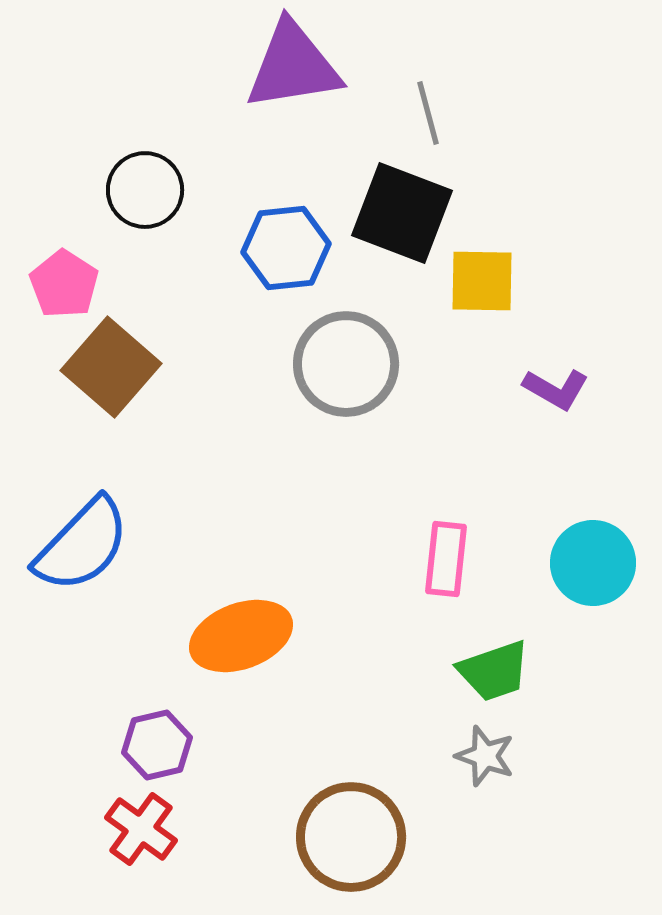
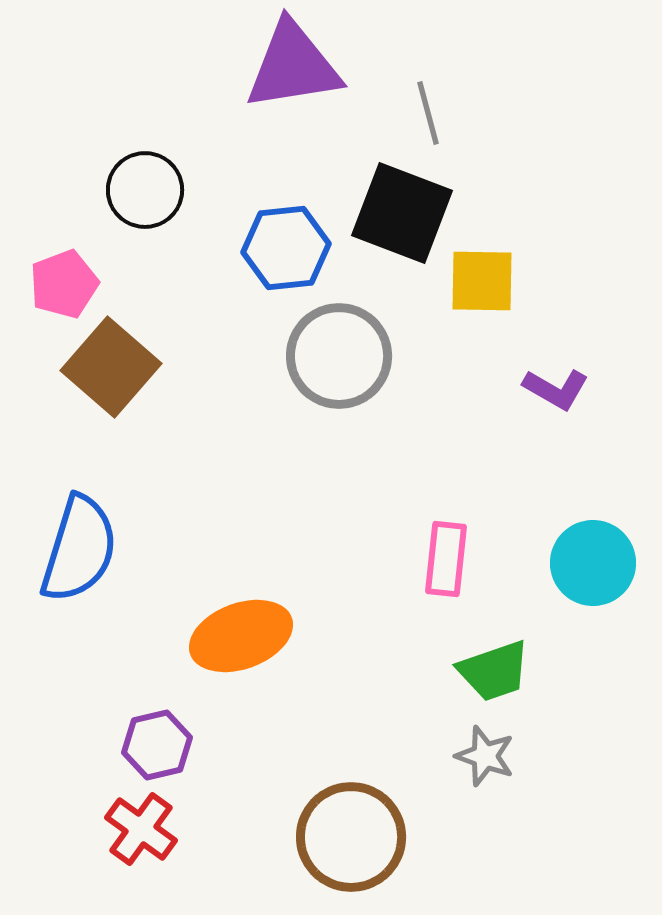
pink pentagon: rotated 18 degrees clockwise
gray circle: moved 7 px left, 8 px up
blue semicircle: moved 3 px left, 4 px down; rotated 27 degrees counterclockwise
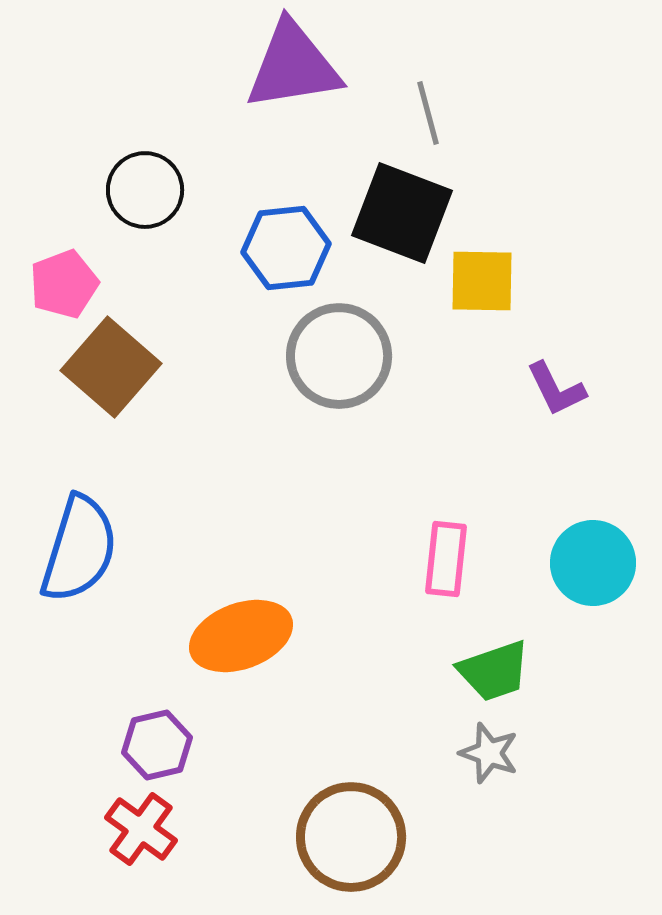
purple L-shape: rotated 34 degrees clockwise
gray star: moved 4 px right, 3 px up
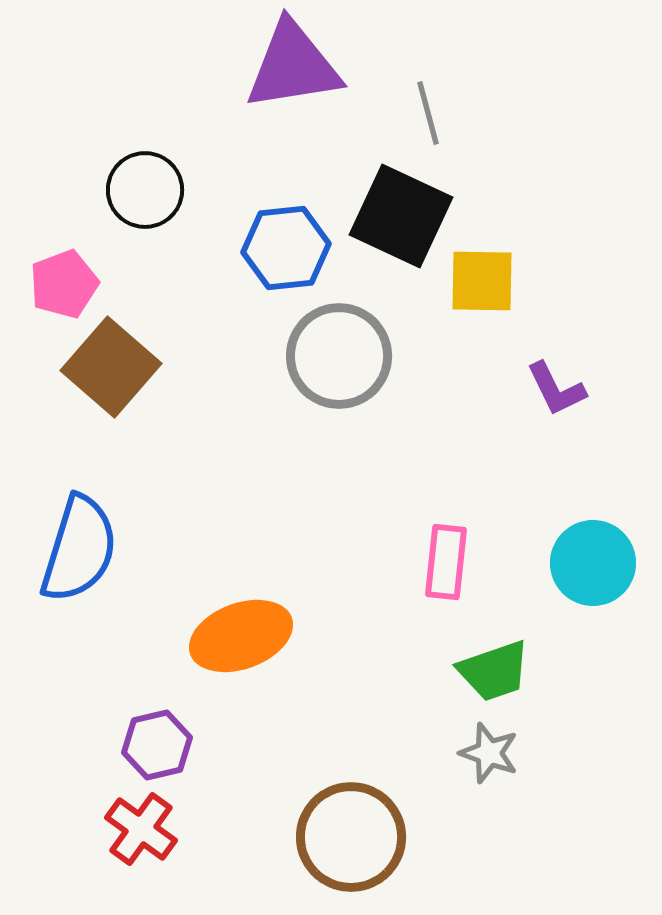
black square: moved 1 px left, 3 px down; rotated 4 degrees clockwise
pink rectangle: moved 3 px down
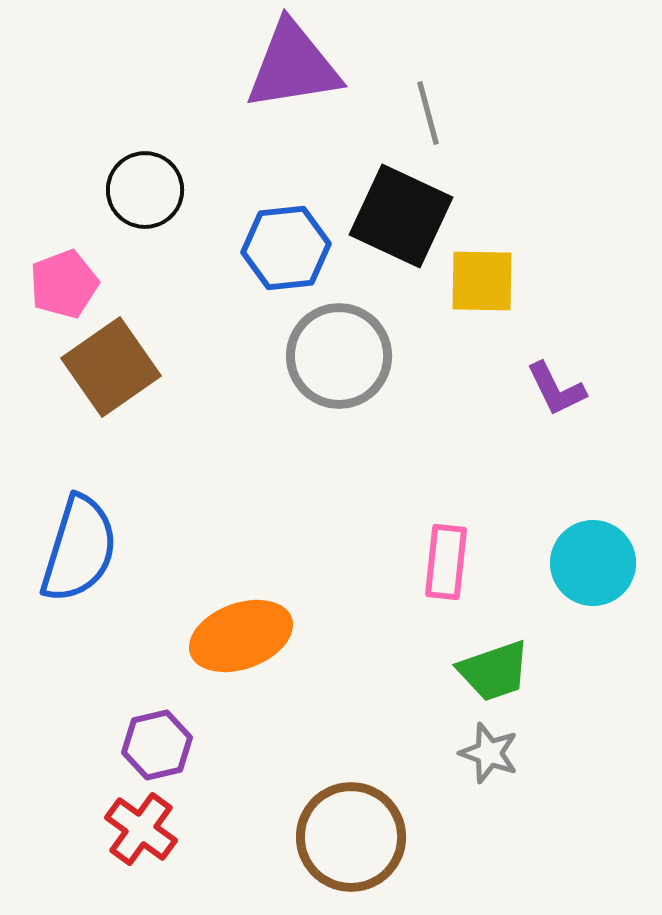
brown square: rotated 14 degrees clockwise
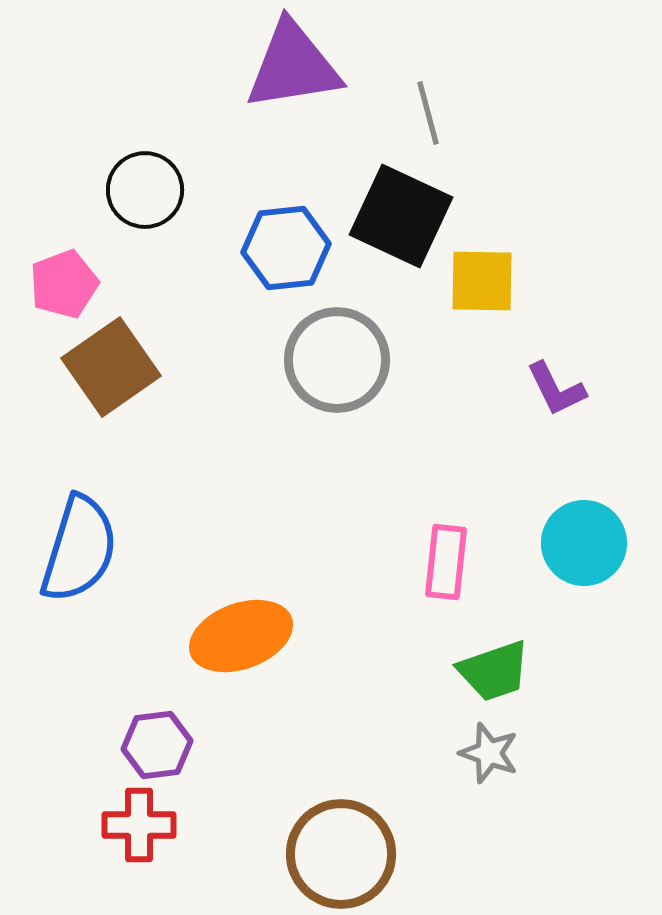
gray circle: moved 2 px left, 4 px down
cyan circle: moved 9 px left, 20 px up
purple hexagon: rotated 6 degrees clockwise
red cross: moved 2 px left, 4 px up; rotated 36 degrees counterclockwise
brown circle: moved 10 px left, 17 px down
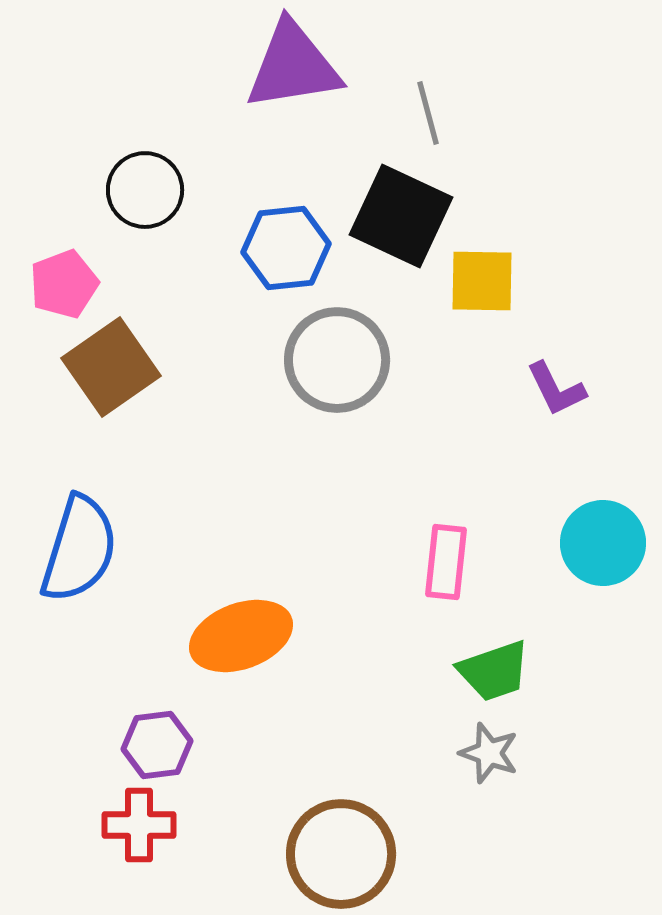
cyan circle: moved 19 px right
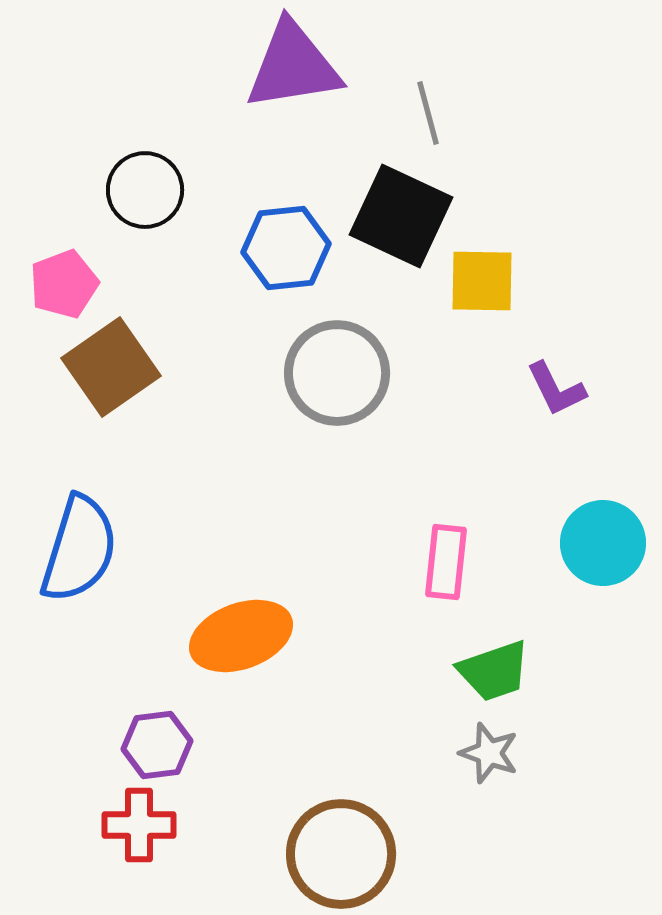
gray circle: moved 13 px down
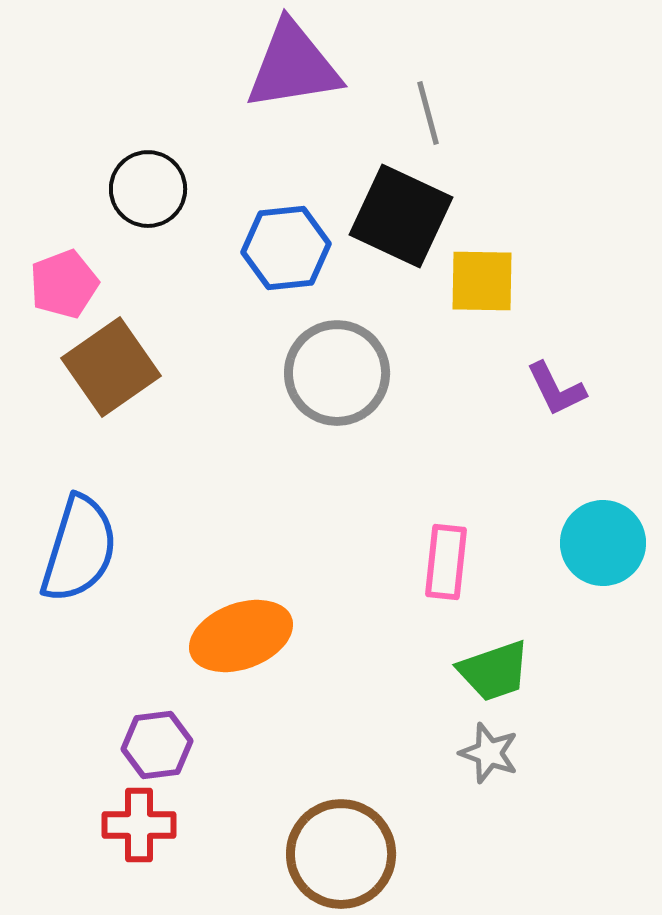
black circle: moved 3 px right, 1 px up
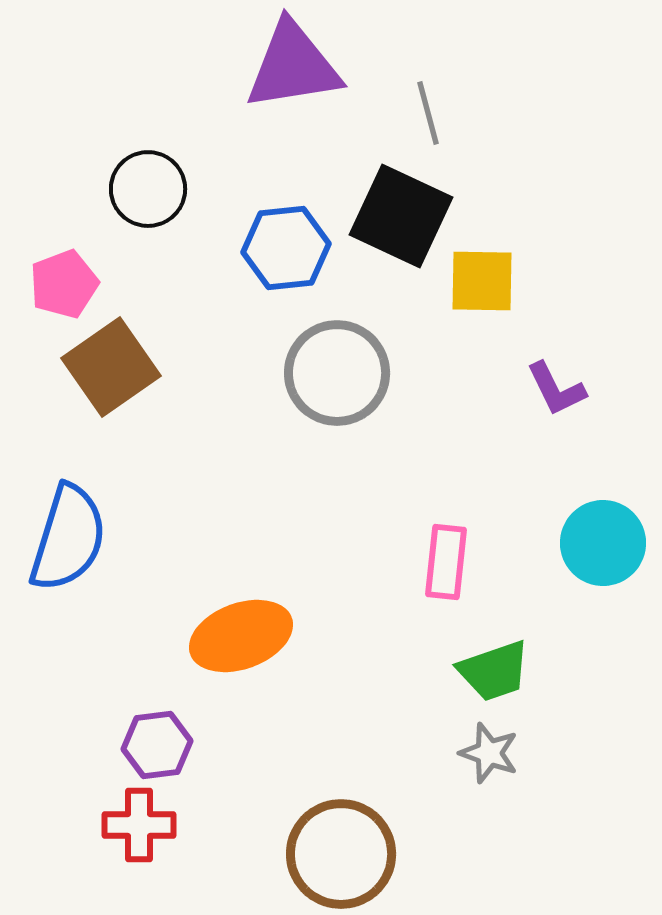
blue semicircle: moved 11 px left, 11 px up
